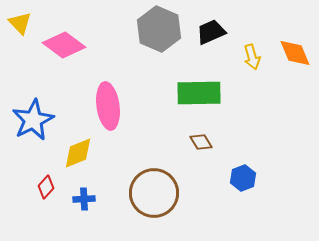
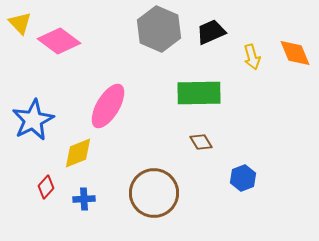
pink diamond: moved 5 px left, 4 px up
pink ellipse: rotated 39 degrees clockwise
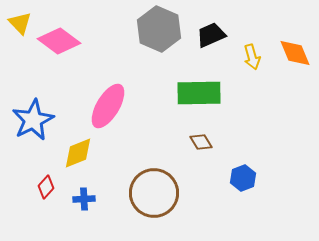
black trapezoid: moved 3 px down
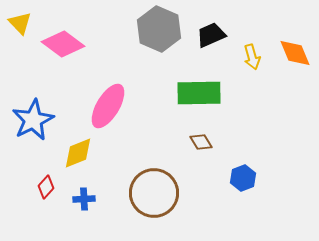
pink diamond: moved 4 px right, 3 px down
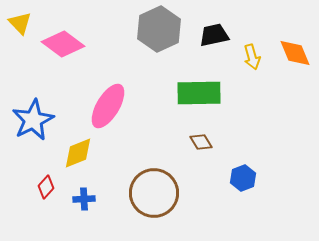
gray hexagon: rotated 12 degrees clockwise
black trapezoid: moved 3 px right; rotated 12 degrees clockwise
